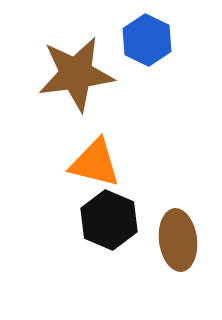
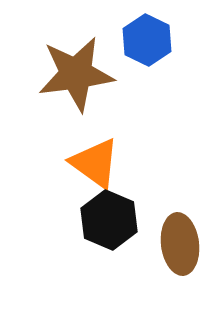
orange triangle: rotated 22 degrees clockwise
brown ellipse: moved 2 px right, 4 px down
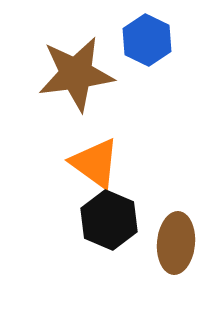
brown ellipse: moved 4 px left, 1 px up; rotated 12 degrees clockwise
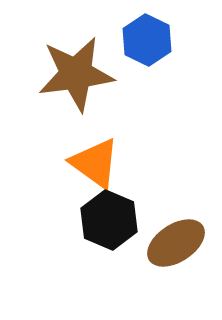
brown ellipse: rotated 52 degrees clockwise
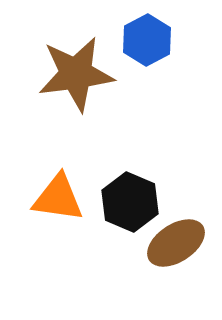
blue hexagon: rotated 6 degrees clockwise
orange triangle: moved 37 px left, 35 px down; rotated 28 degrees counterclockwise
black hexagon: moved 21 px right, 18 px up
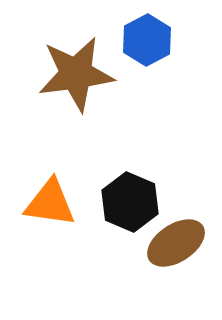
orange triangle: moved 8 px left, 5 px down
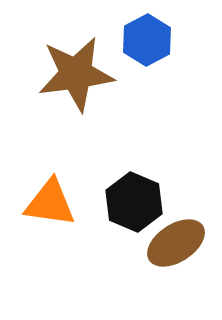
black hexagon: moved 4 px right
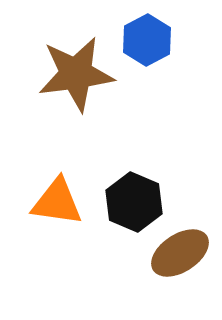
orange triangle: moved 7 px right, 1 px up
brown ellipse: moved 4 px right, 10 px down
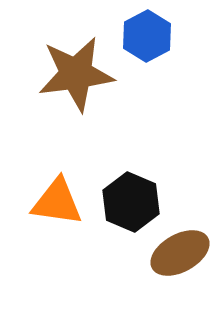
blue hexagon: moved 4 px up
black hexagon: moved 3 px left
brown ellipse: rotated 4 degrees clockwise
